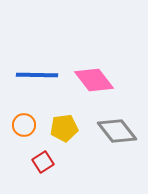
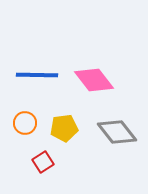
orange circle: moved 1 px right, 2 px up
gray diamond: moved 1 px down
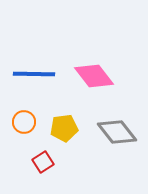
blue line: moved 3 px left, 1 px up
pink diamond: moved 4 px up
orange circle: moved 1 px left, 1 px up
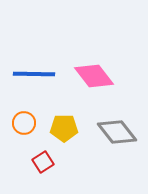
orange circle: moved 1 px down
yellow pentagon: rotated 8 degrees clockwise
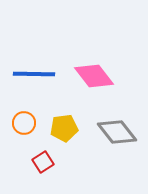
yellow pentagon: rotated 8 degrees counterclockwise
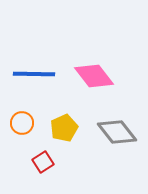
orange circle: moved 2 px left
yellow pentagon: rotated 16 degrees counterclockwise
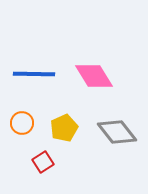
pink diamond: rotated 6 degrees clockwise
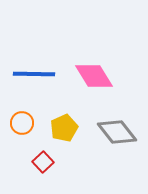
red square: rotated 10 degrees counterclockwise
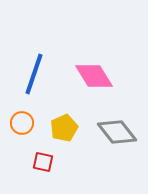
blue line: rotated 72 degrees counterclockwise
red square: rotated 35 degrees counterclockwise
